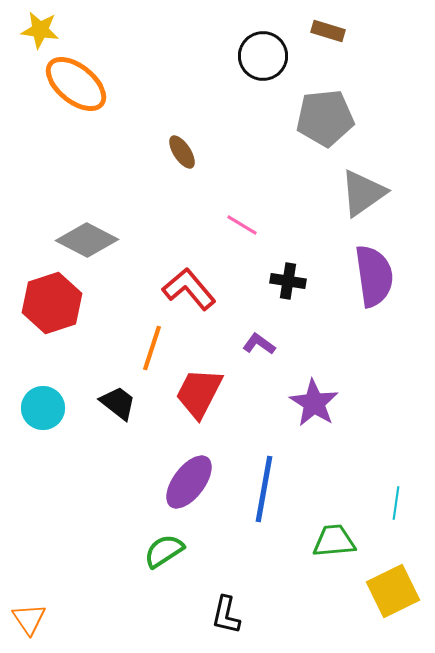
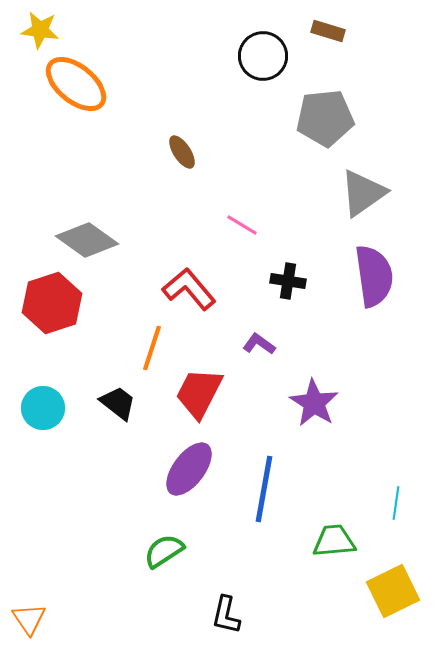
gray diamond: rotated 8 degrees clockwise
purple ellipse: moved 13 px up
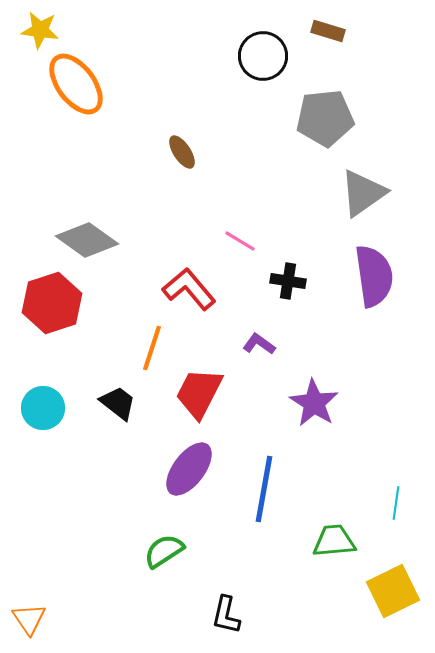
orange ellipse: rotated 14 degrees clockwise
pink line: moved 2 px left, 16 px down
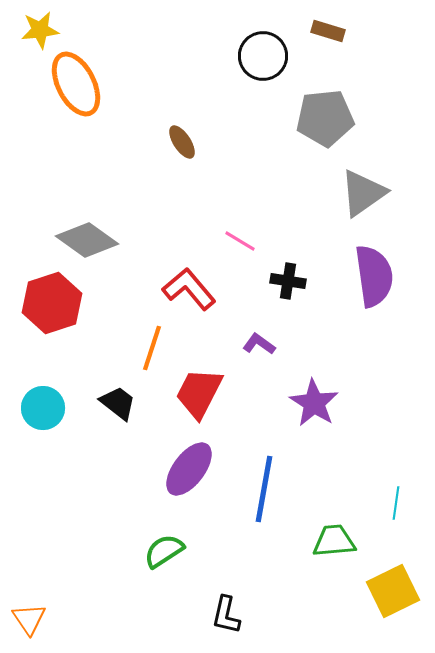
yellow star: rotated 15 degrees counterclockwise
orange ellipse: rotated 10 degrees clockwise
brown ellipse: moved 10 px up
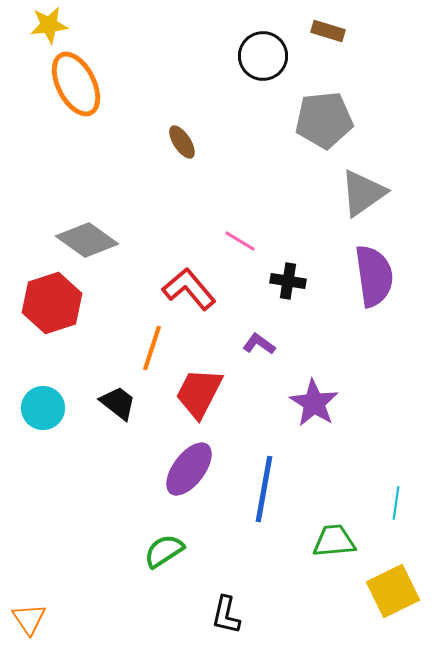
yellow star: moved 9 px right, 5 px up
gray pentagon: moved 1 px left, 2 px down
